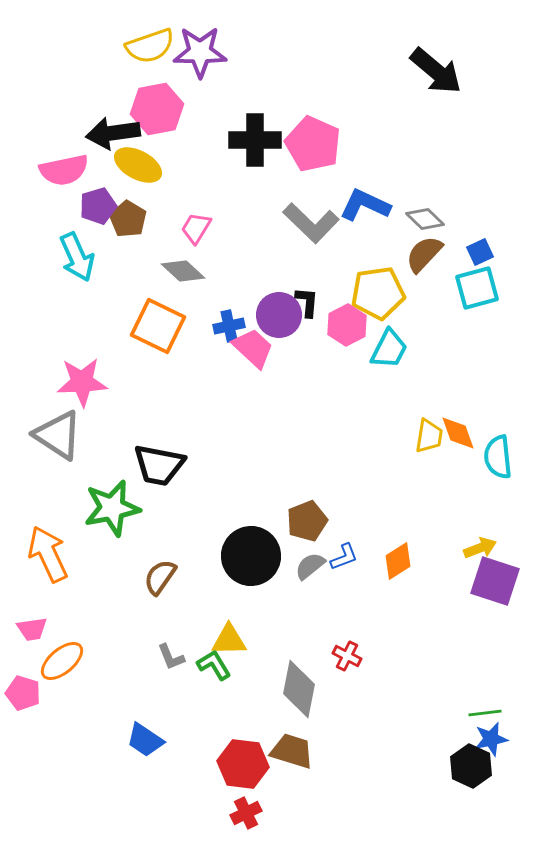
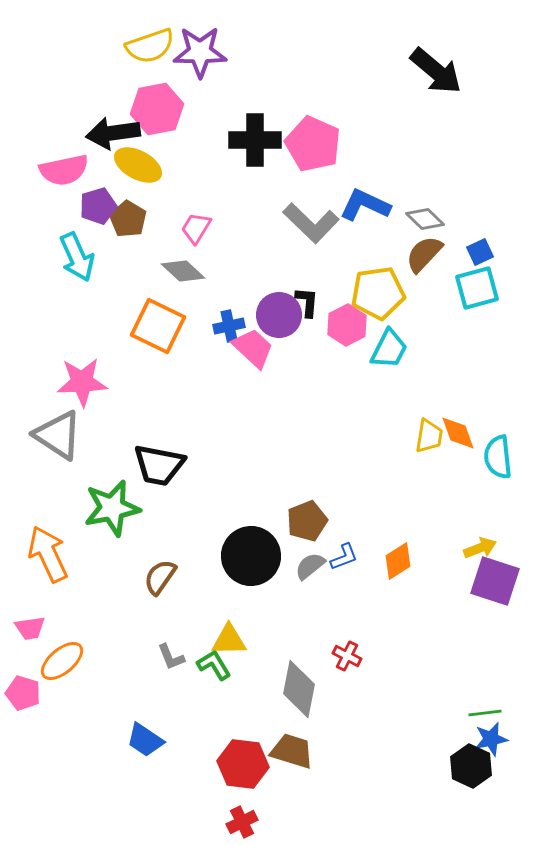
pink trapezoid at (32, 629): moved 2 px left, 1 px up
red cross at (246, 813): moved 4 px left, 9 px down
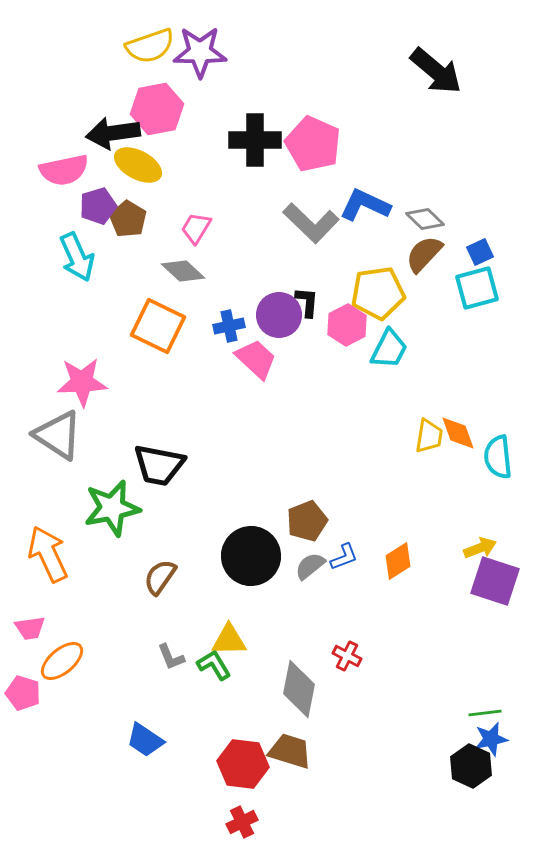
pink trapezoid at (253, 348): moved 3 px right, 11 px down
brown trapezoid at (292, 751): moved 2 px left
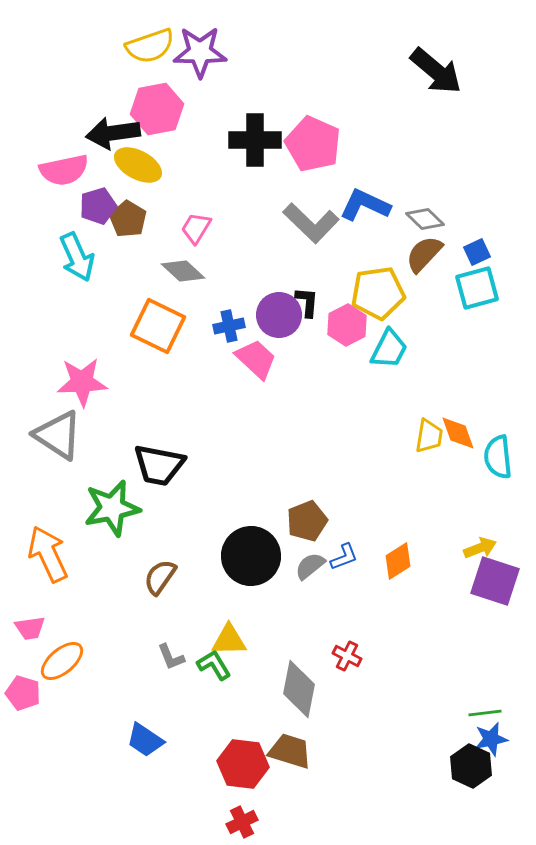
blue square at (480, 252): moved 3 px left
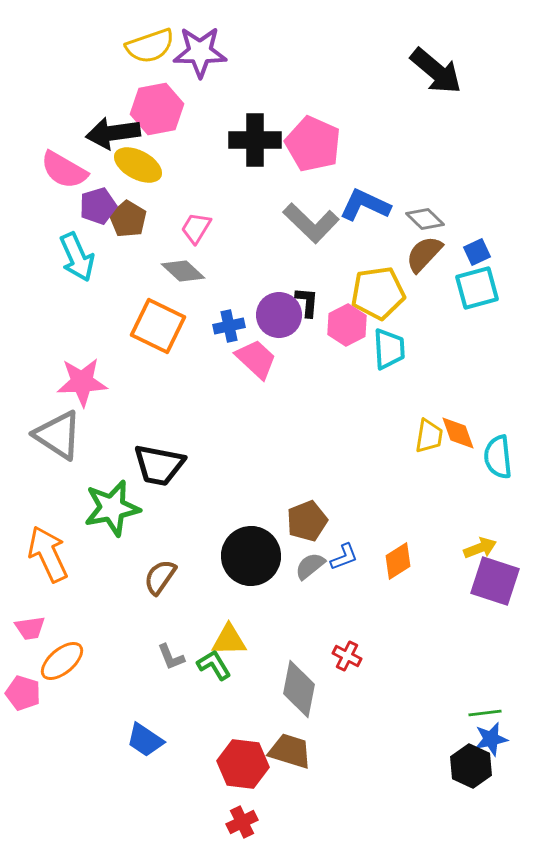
pink semicircle at (64, 170): rotated 42 degrees clockwise
cyan trapezoid at (389, 349): rotated 30 degrees counterclockwise
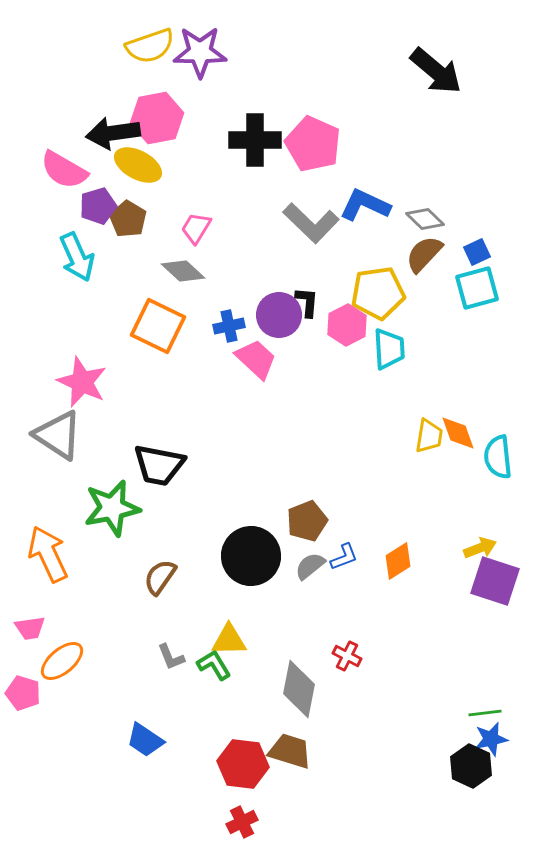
pink hexagon at (157, 109): moved 9 px down
pink star at (82, 382): rotated 27 degrees clockwise
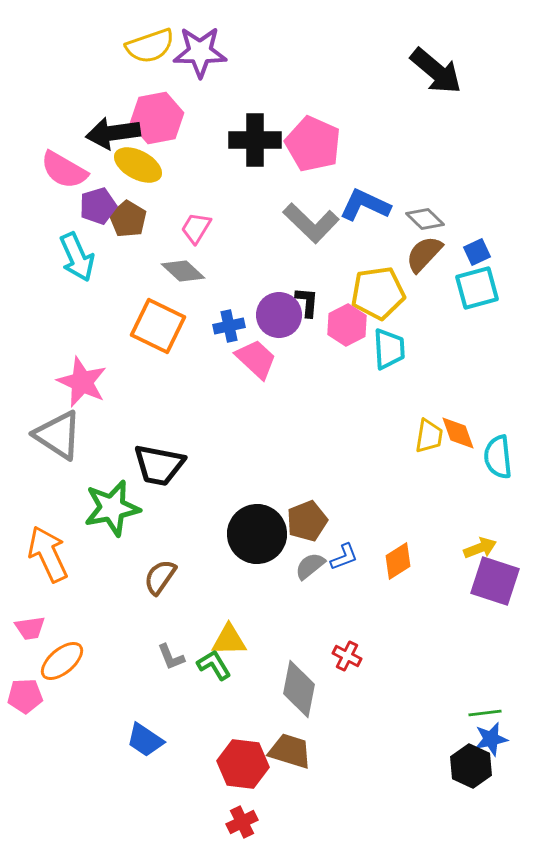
black circle at (251, 556): moved 6 px right, 22 px up
pink pentagon at (23, 693): moved 2 px right, 3 px down; rotated 20 degrees counterclockwise
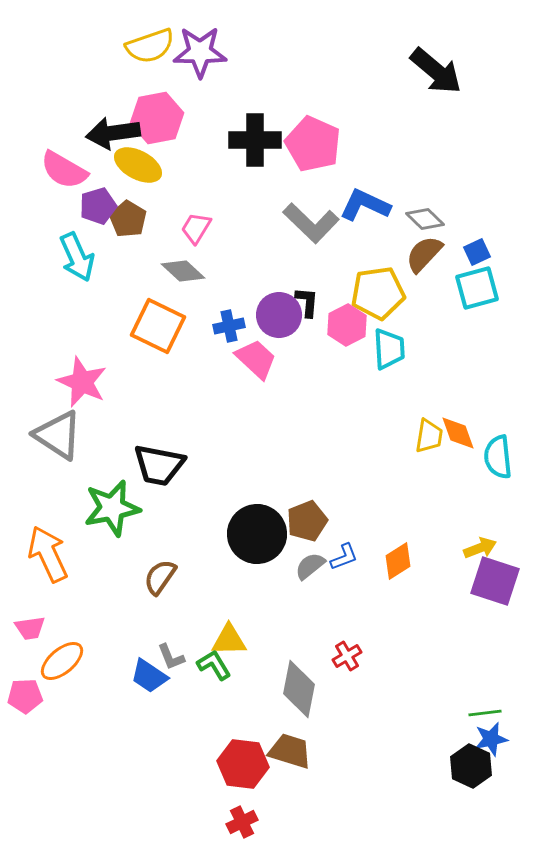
red cross at (347, 656): rotated 32 degrees clockwise
blue trapezoid at (145, 740): moved 4 px right, 64 px up
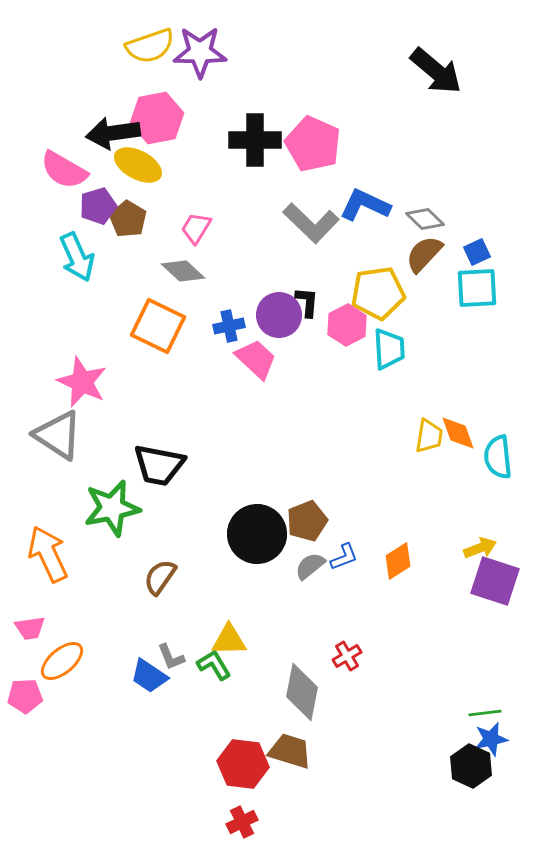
cyan square at (477, 288): rotated 12 degrees clockwise
gray diamond at (299, 689): moved 3 px right, 3 px down
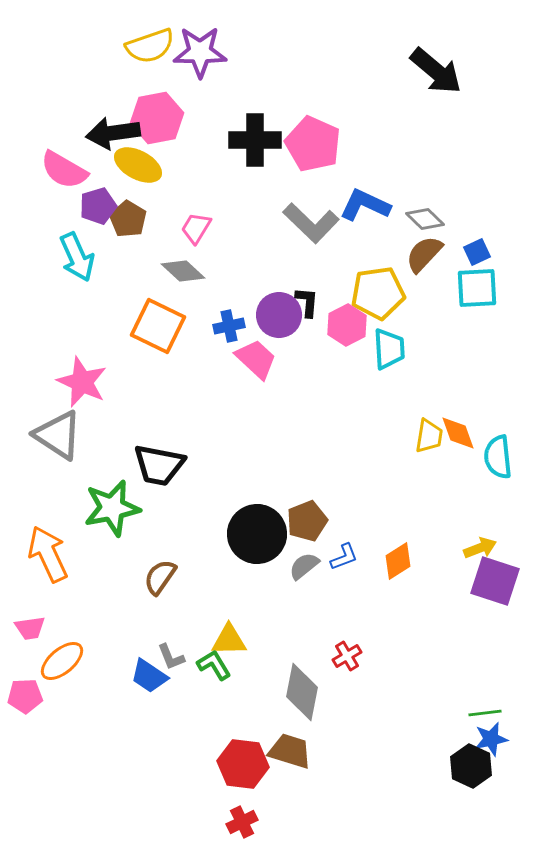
gray semicircle at (310, 566): moved 6 px left
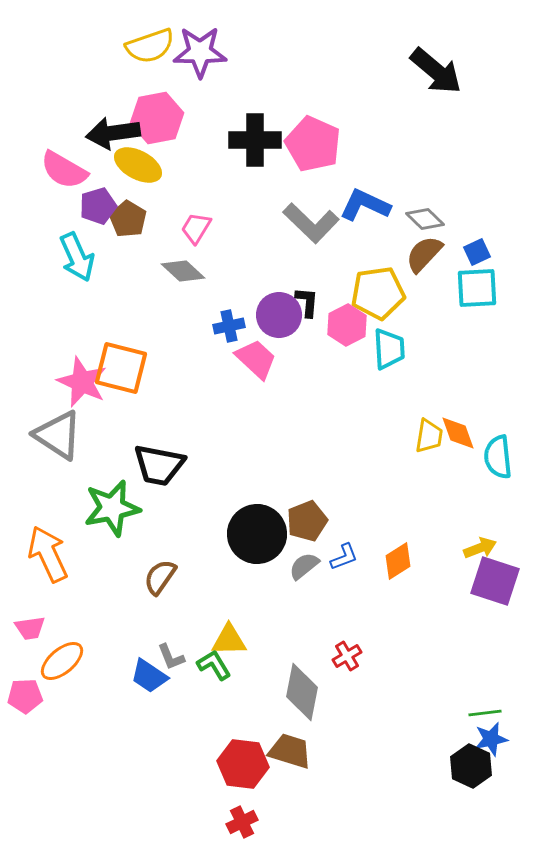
orange square at (158, 326): moved 37 px left, 42 px down; rotated 12 degrees counterclockwise
